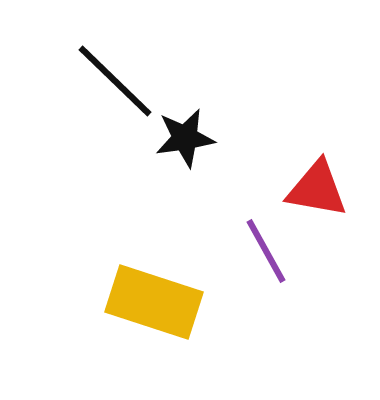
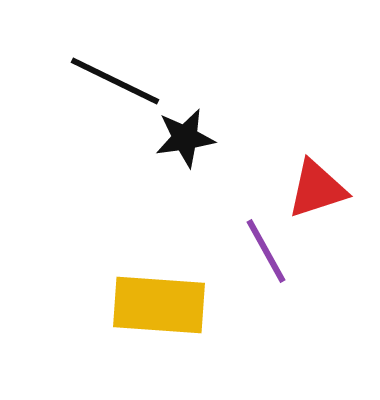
black line: rotated 18 degrees counterclockwise
red triangle: rotated 28 degrees counterclockwise
yellow rectangle: moved 5 px right, 3 px down; rotated 14 degrees counterclockwise
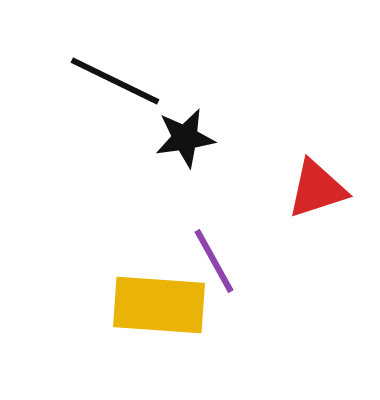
purple line: moved 52 px left, 10 px down
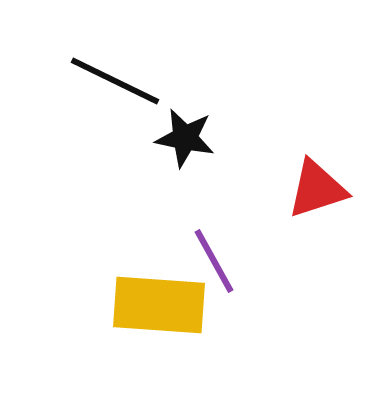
black star: rotated 20 degrees clockwise
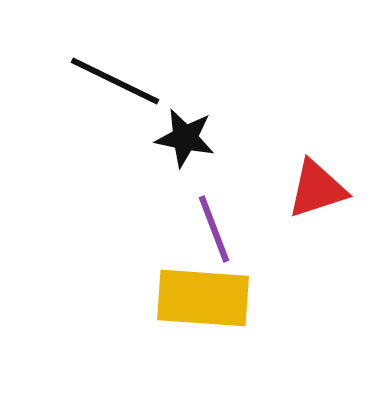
purple line: moved 32 px up; rotated 8 degrees clockwise
yellow rectangle: moved 44 px right, 7 px up
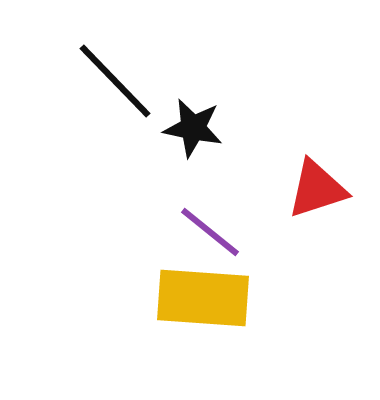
black line: rotated 20 degrees clockwise
black star: moved 8 px right, 10 px up
purple line: moved 4 px left, 3 px down; rotated 30 degrees counterclockwise
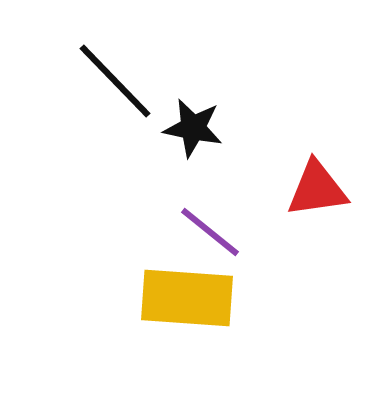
red triangle: rotated 10 degrees clockwise
yellow rectangle: moved 16 px left
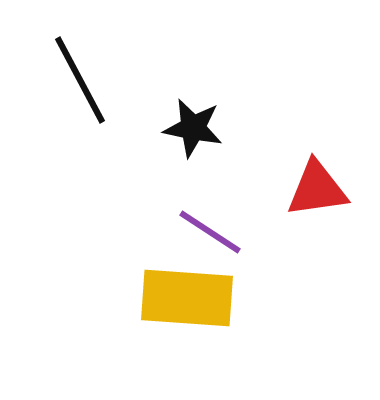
black line: moved 35 px left, 1 px up; rotated 16 degrees clockwise
purple line: rotated 6 degrees counterclockwise
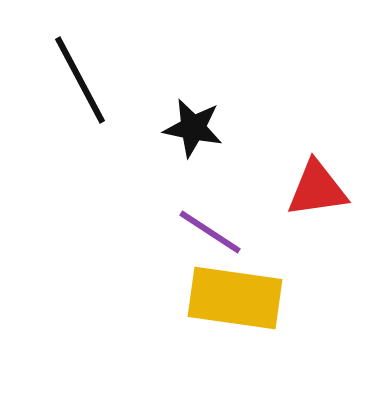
yellow rectangle: moved 48 px right; rotated 4 degrees clockwise
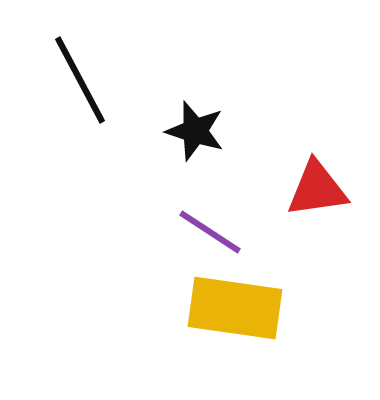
black star: moved 2 px right, 3 px down; rotated 6 degrees clockwise
yellow rectangle: moved 10 px down
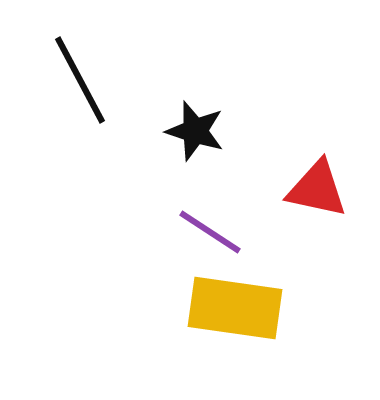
red triangle: rotated 20 degrees clockwise
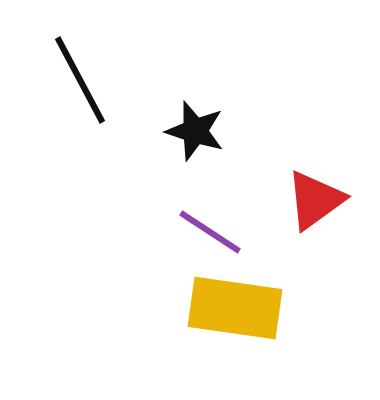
red triangle: moved 2 px left, 11 px down; rotated 48 degrees counterclockwise
